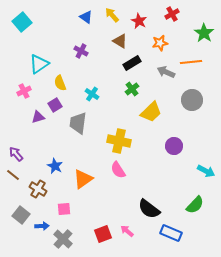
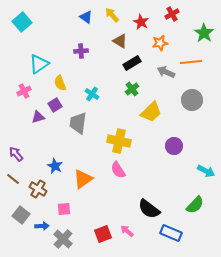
red star: moved 2 px right, 1 px down
purple cross: rotated 32 degrees counterclockwise
brown line: moved 4 px down
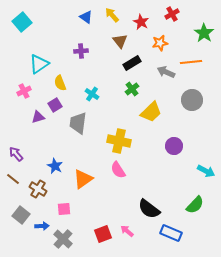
brown triangle: rotated 21 degrees clockwise
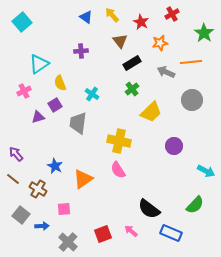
pink arrow: moved 4 px right
gray cross: moved 5 px right, 3 px down
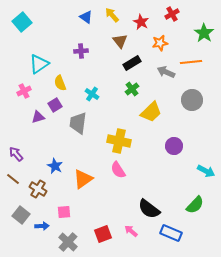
pink square: moved 3 px down
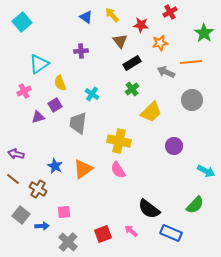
red cross: moved 2 px left, 2 px up
red star: moved 3 px down; rotated 21 degrees counterclockwise
purple arrow: rotated 35 degrees counterclockwise
orange triangle: moved 10 px up
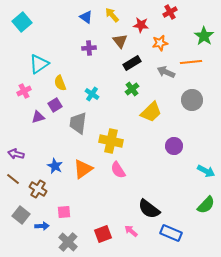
green star: moved 3 px down
purple cross: moved 8 px right, 3 px up
yellow cross: moved 8 px left
green semicircle: moved 11 px right
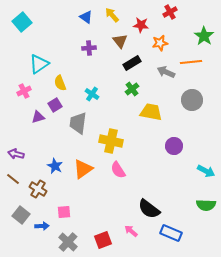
yellow trapezoid: rotated 125 degrees counterclockwise
green semicircle: rotated 48 degrees clockwise
red square: moved 6 px down
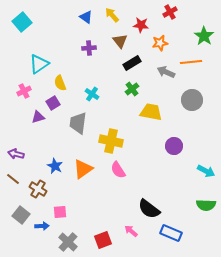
purple square: moved 2 px left, 2 px up
pink square: moved 4 px left
